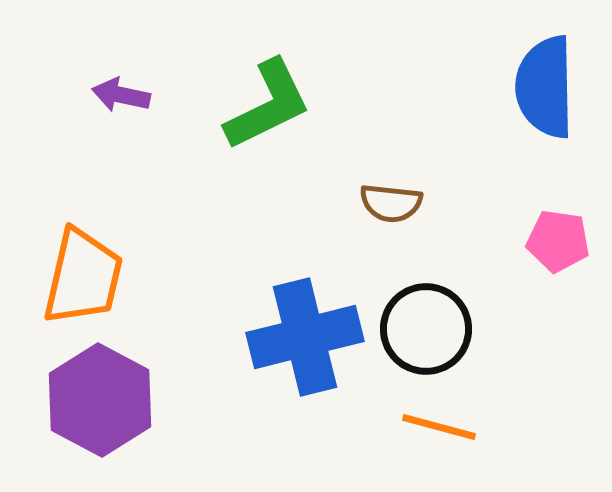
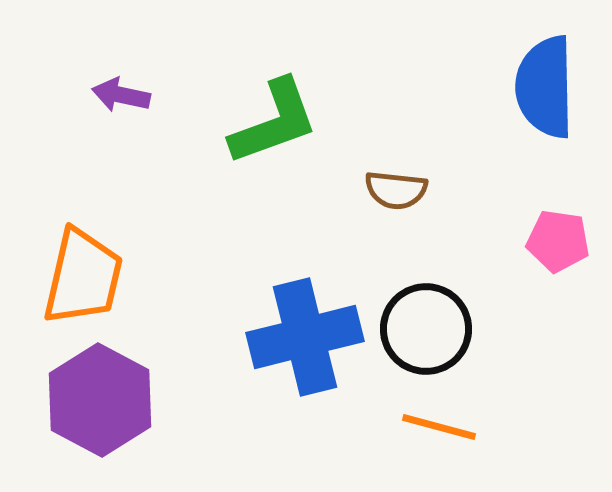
green L-shape: moved 6 px right, 17 px down; rotated 6 degrees clockwise
brown semicircle: moved 5 px right, 13 px up
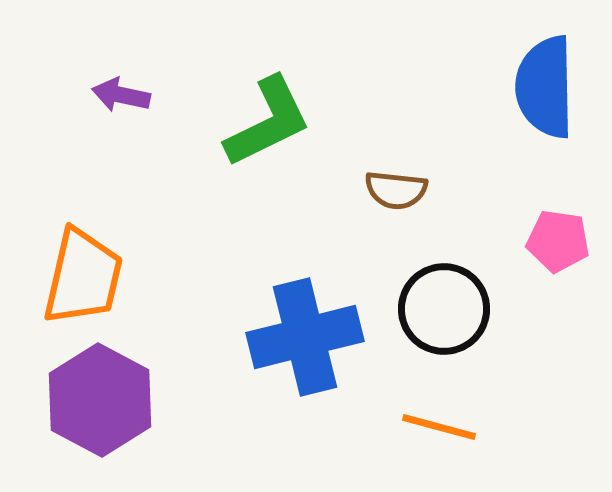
green L-shape: moved 6 px left; rotated 6 degrees counterclockwise
black circle: moved 18 px right, 20 px up
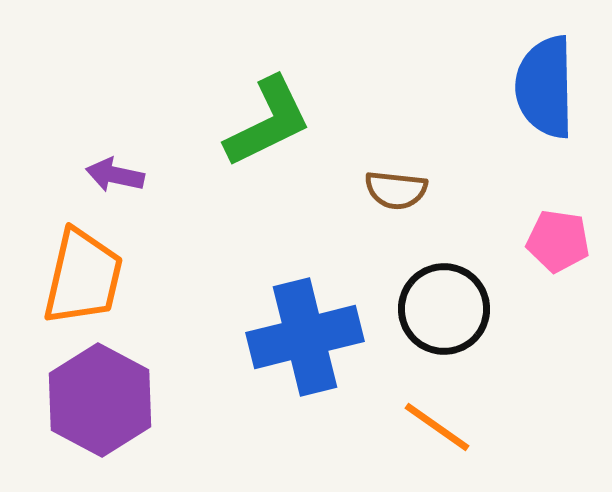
purple arrow: moved 6 px left, 80 px down
orange line: moved 2 px left; rotated 20 degrees clockwise
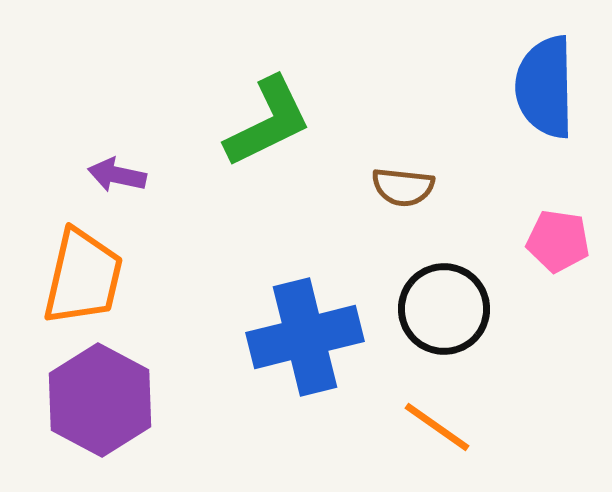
purple arrow: moved 2 px right
brown semicircle: moved 7 px right, 3 px up
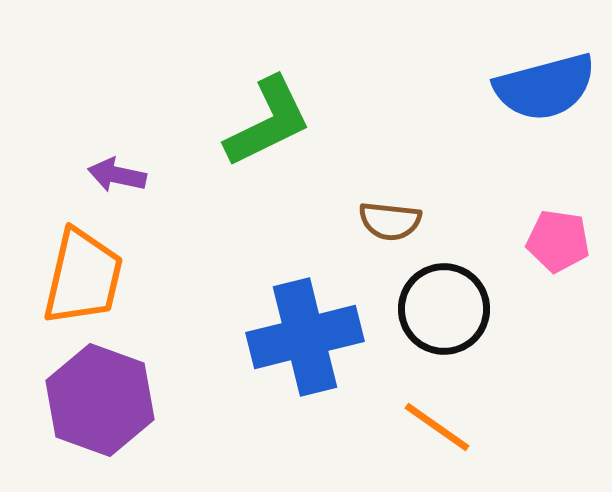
blue semicircle: rotated 104 degrees counterclockwise
brown semicircle: moved 13 px left, 34 px down
purple hexagon: rotated 8 degrees counterclockwise
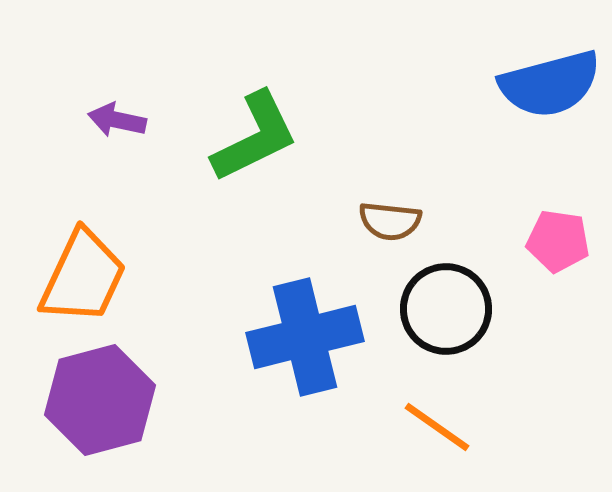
blue semicircle: moved 5 px right, 3 px up
green L-shape: moved 13 px left, 15 px down
purple arrow: moved 55 px up
orange trapezoid: rotated 12 degrees clockwise
black circle: moved 2 px right
purple hexagon: rotated 25 degrees clockwise
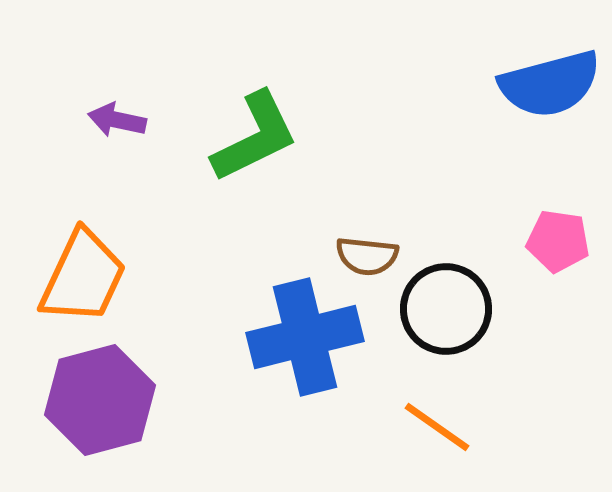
brown semicircle: moved 23 px left, 35 px down
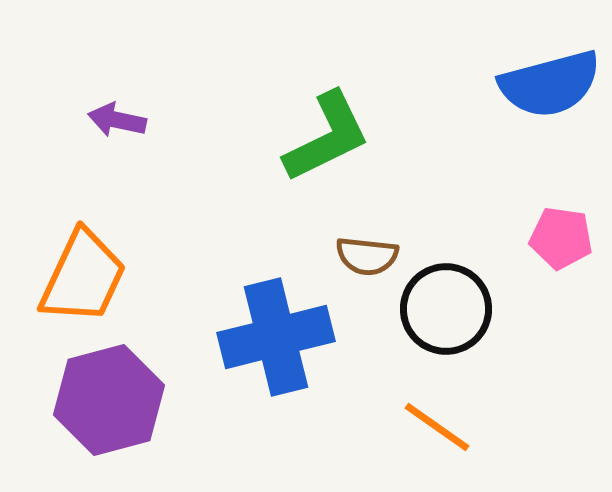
green L-shape: moved 72 px right
pink pentagon: moved 3 px right, 3 px up
blue cross: moved 29 px left
purple hexagon: moved 9 px right
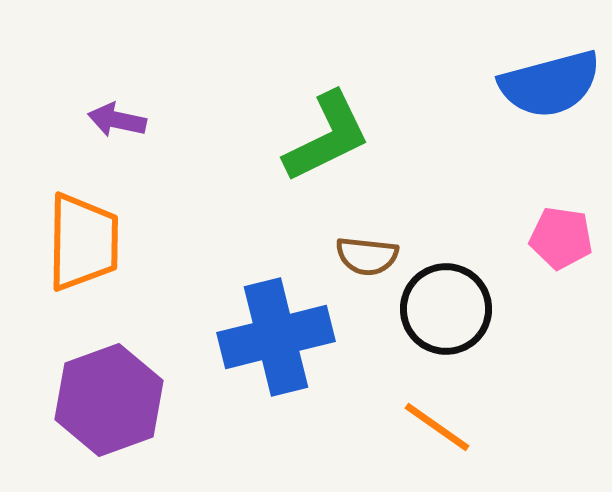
orange trapezoid: moved 35 px up; rotated 24 degrees counterclockwise
purple hexagon: rotated 5 degrees counterclockwise
